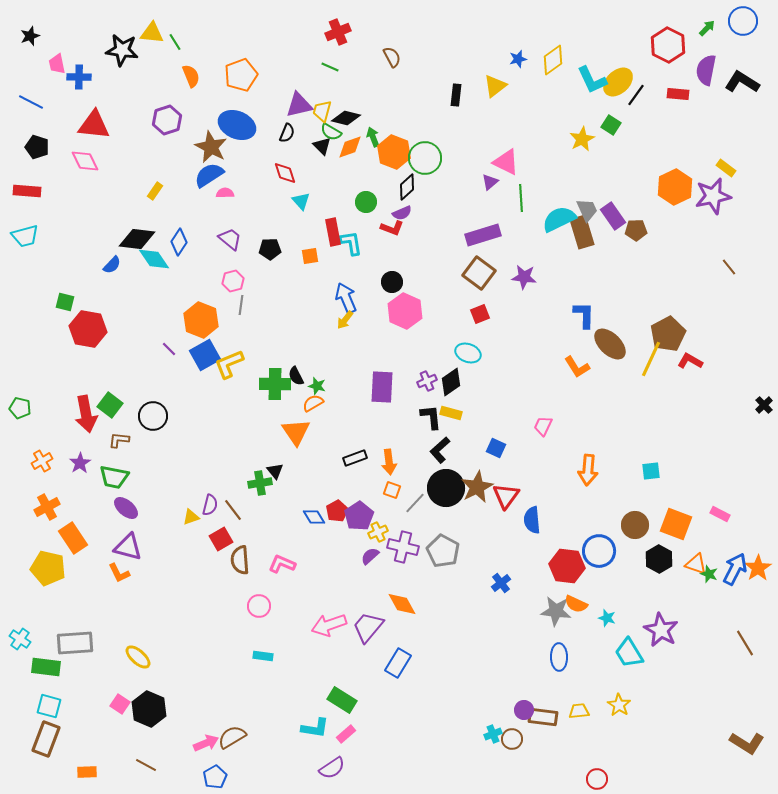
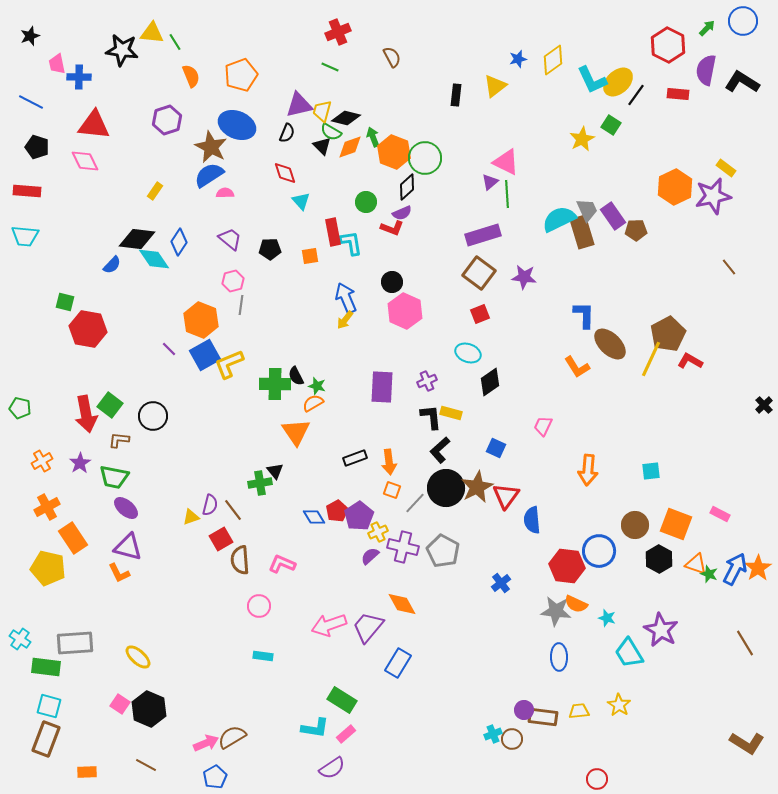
green line at (521, 198): moved 14 px left, 4 px up
cyan trapezoid at (25, 236): rotated 20 degrees clockwise
black diamond at (451, 382): moved 39 px right
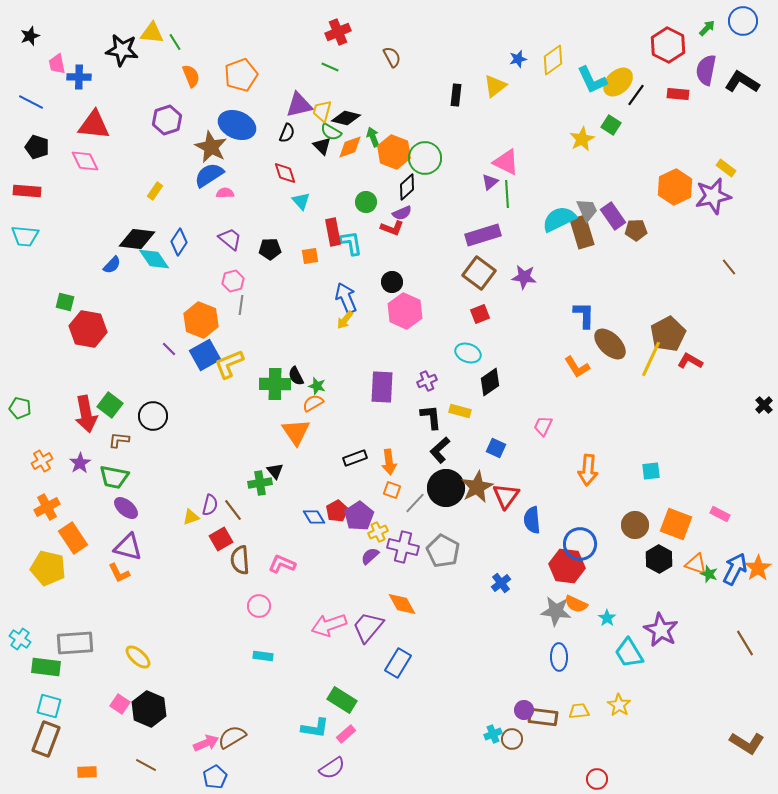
yellow rectangle at (451, 413): moved 9 px right, 2 px up
blue circle at (599, 551): moved 19 px left, 7 px up
cyan star at (607, 618): rotated 18 degrees clockwise
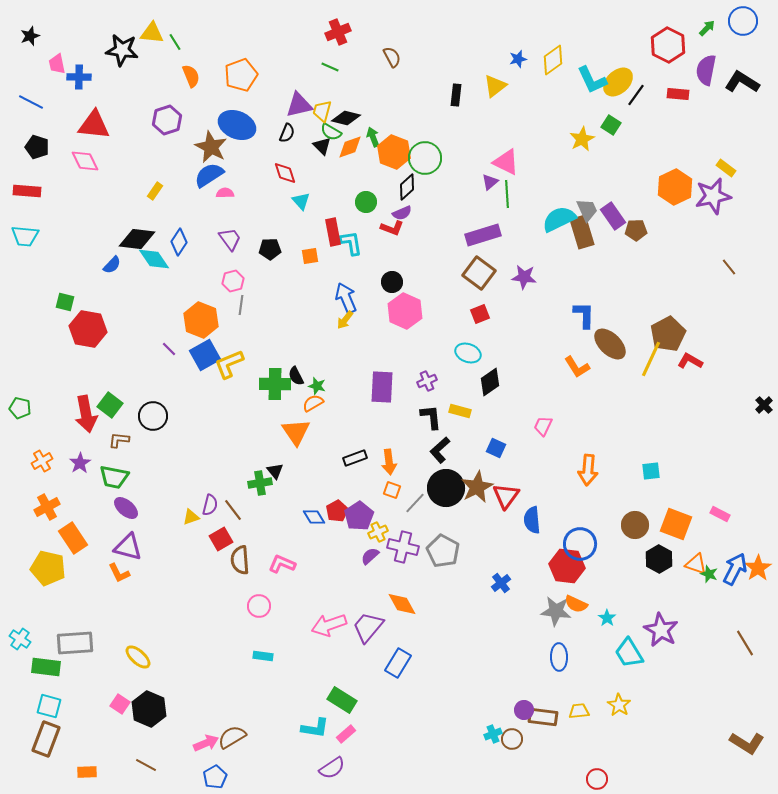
purple trapezoid at (230, 239): rotated 15 degrees clockwise
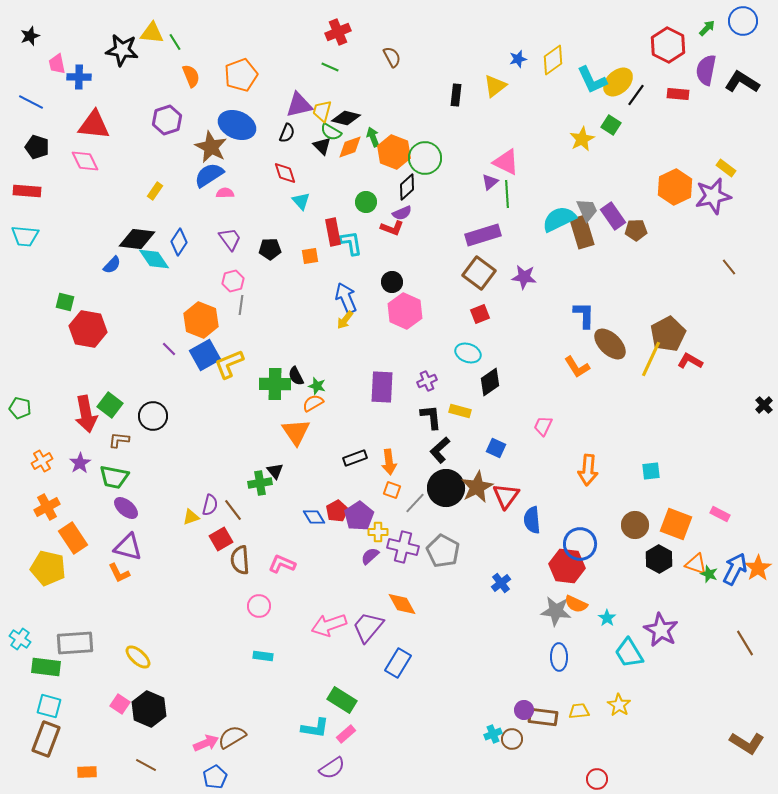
yellow cross at (378, 532): rotated 24 degrees clockwise
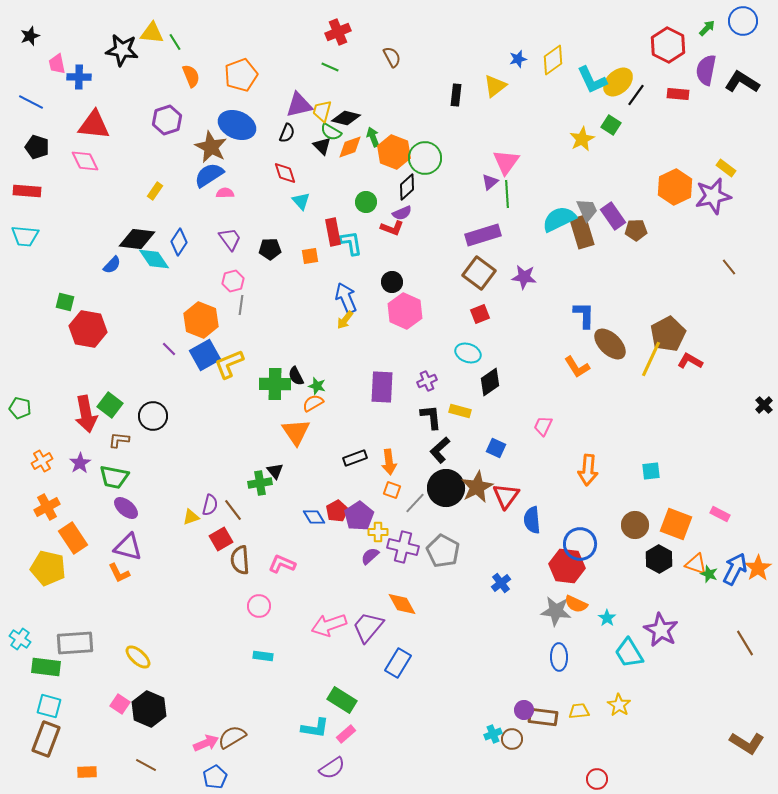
pink triangle at (506, 162): rotated 40 degrees clockwise
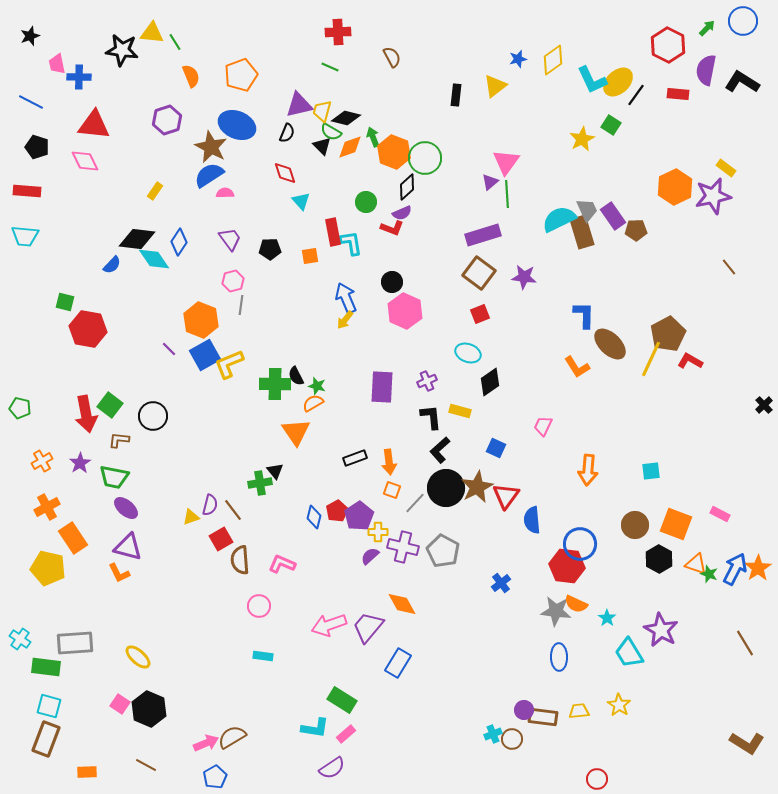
red cross at (338, 32): rotated 20 degrees clockwise
blue diamond at (314, 517): rotated 45 degrees clockwise
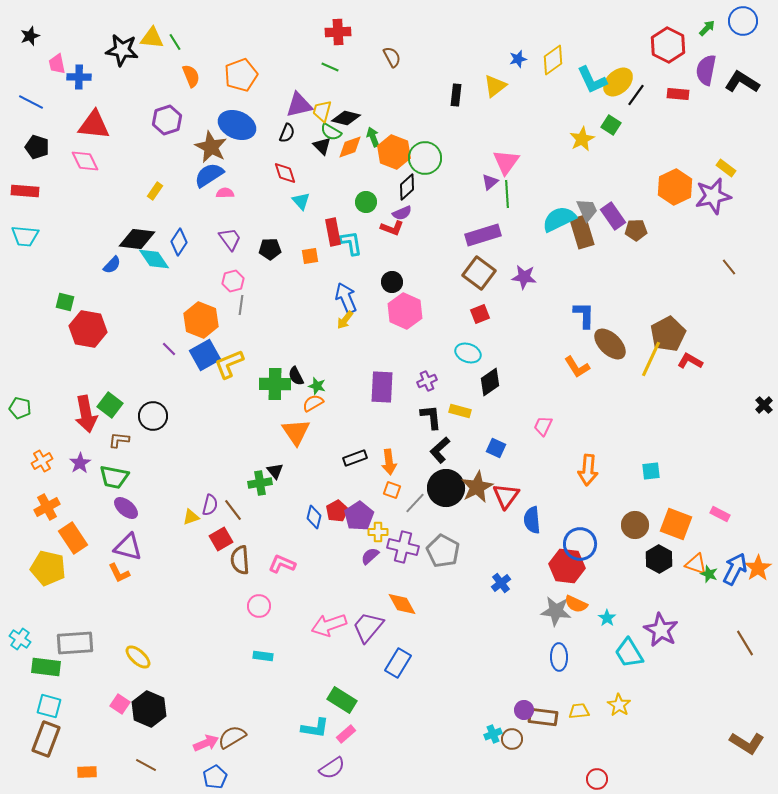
yellow triangle at (152, 33): moved 5 px down
red rectangle at (27, 191): moved 2 px left
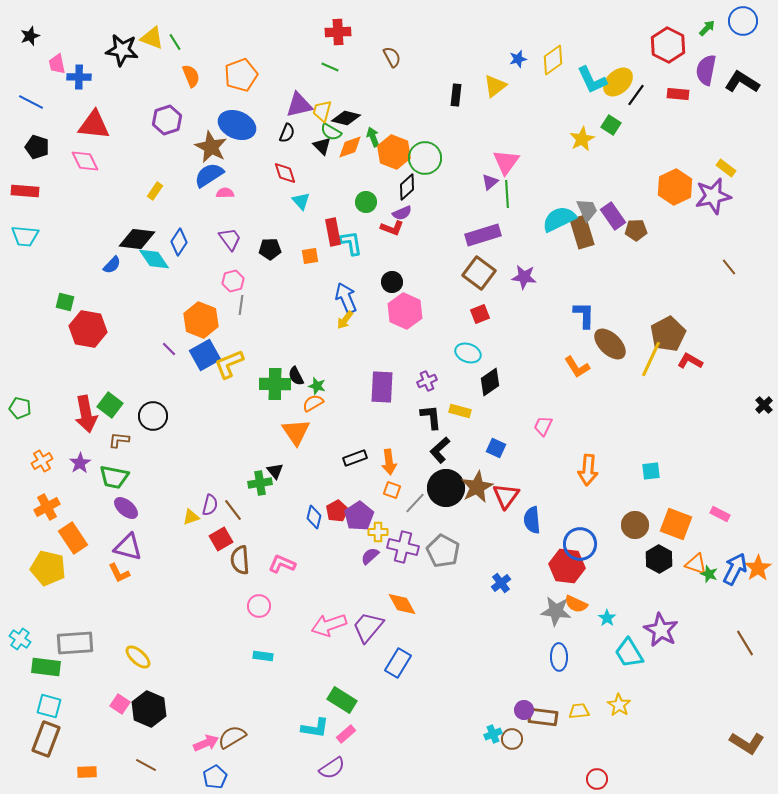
yellow triangle at (152, 38): rotated 15 degrees clockwise
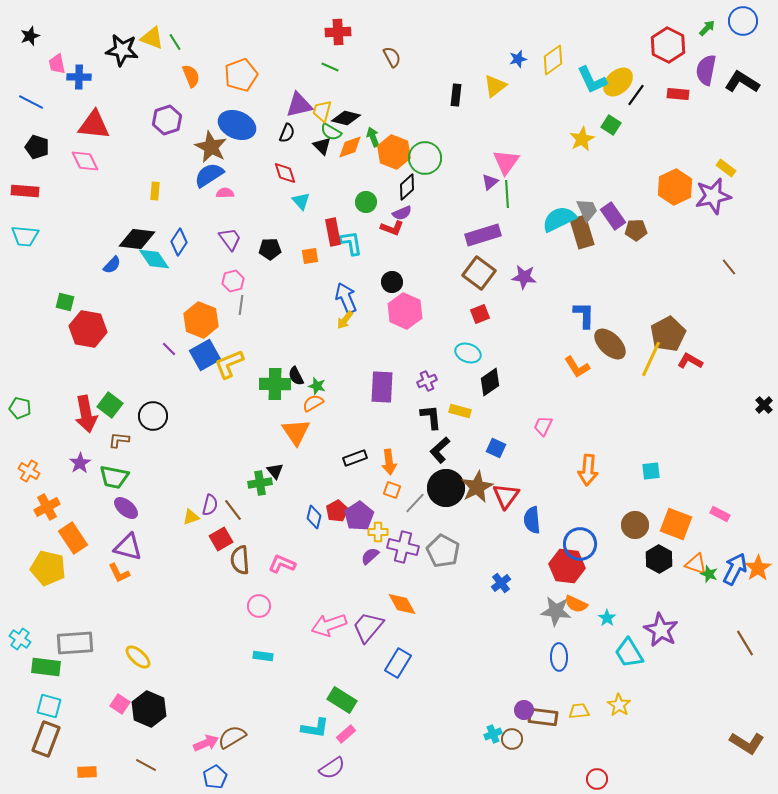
yellow rectangle at (155, 191): rotated 30 degrees counterclockwise
orange cross at (42, 461): moved 13 px left, 10 px down; rotated 30 degrees counterclockwise
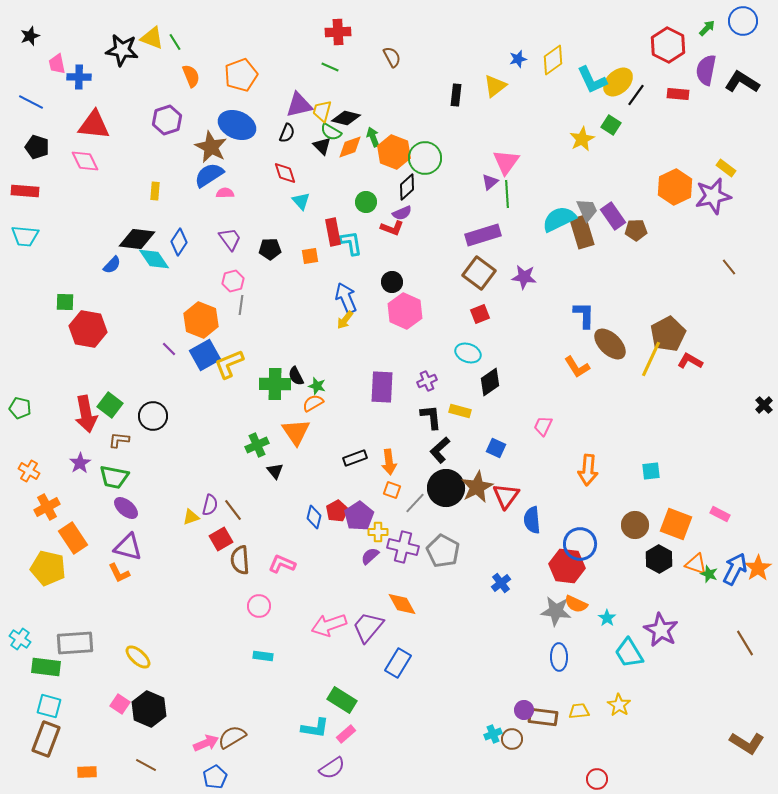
green square at (65, 302): rotated 12 degrees counterclockwise
green cross at (260, 483): moved 3 px left, 38 px up; rotated 15 degrees counterclockwise
